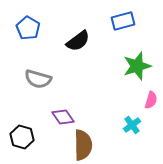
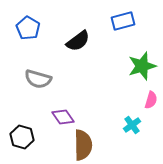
green star: moved 5 px right
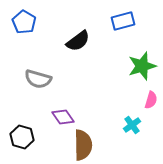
blue pentagon: moved 4 px left, 6 px up
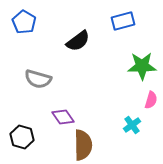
green star: rotated 16 degrees clockwise
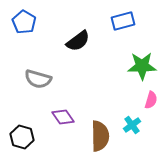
brown semicircle: moved 17 px right, 9 px up
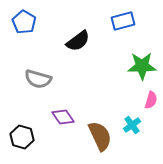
brown semicircle: rotated 24 degrees counterclockwise
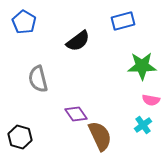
gray semicircle: rotated 60 degrees clockwise
pink semicircle: rotated 84 degrees clockwise
purple diamond: moved 13 px right, 3 px up
cyan cross: moved 11 px right
black hexagon: moved 2 px left
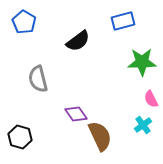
green star: moved 4 px up
pink semicircle: moved 1 px up; rotated 54 degrees clockwise
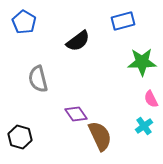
cyan cross: moved 1 px right, 1 px down
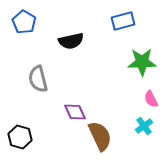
black semicircle: moved 7 px left; rotated 25 degrees clockwise
purple diamond: moved 1 px left, 2 px up; rotated 10 degrees clockwise
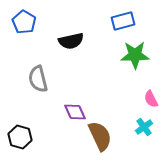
green star: moved 7 px left, 7 px up
cyan cross: moved 1 px down
